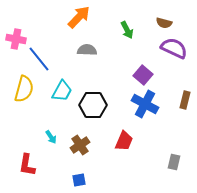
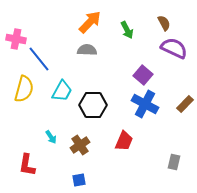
orange arrow: moved 11 px right, 5 px down
brown semicircle: rotated 133 degrees counterclockwise
brown rectangle: moved 4 px down; rotated 30 degrees clockwise
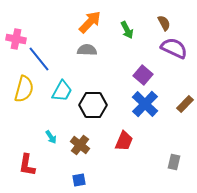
blue cross: rotated 16 degrees clockwise
brown cross: rotated 18 degrees counterclockwise
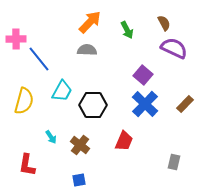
pink cross: rotated 12 degrees counterclockwise
yellow semicircle: moved 12 px down
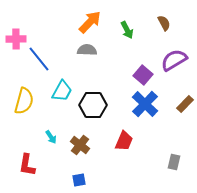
purple semicircle: moved 12 px down; rotated 56 degrees counterclockwise
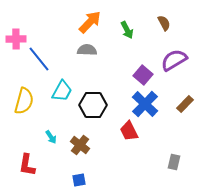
red trapezoid: moved 5 px right, 10 px up; rotated 130 degrees clockwise
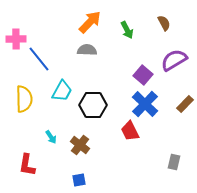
yellow semicircle: moved 2 px up; rotated 16 degrees counterclockwise
red trapezoid: moved 1 px right
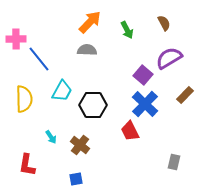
purple semicircle: moved 5 px left, 2 px up
brown rectangle: moved 9 px up
blue square: moved 3 px left, 1 px up
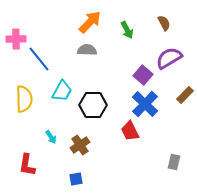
brown cross: rotated 18 degrees clockwise
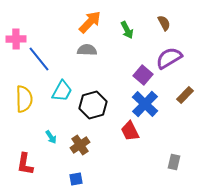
black hexagon: rotated 16 degrees counterclockwise
red L-shape: moved 2 px left, 1 px up
